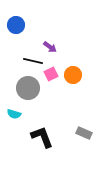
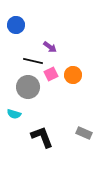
gray circle: moved 1 px up
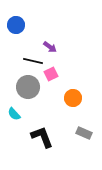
orange circle: moved 23 px down
cyan semicircle: rotated 32 degrees clockwise
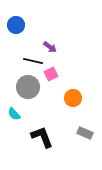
gray rectangle: moved 1 px right
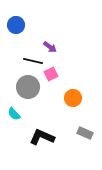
black L-shape: rotated 45 degrees counterclockwise
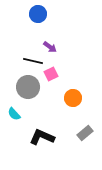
blue circle: moved 22 px right, 11 px up
gray rectangle: rotated 63 degrees counterclockwise
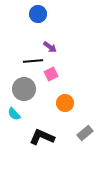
black line: rotated 18 degrees counterclockwise
gray circle: moved 4 px left, 2 px down
orange circle: moved 8 px left, 5 px down
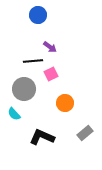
blue circle: moved 1 px down
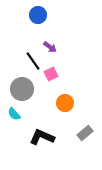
black line: rotated 60 degrees clockwise
gray circle: moved 2 px left
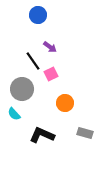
gray rectangle: rotated 56 degrees clockwise
black L-shape: moved 2 px up
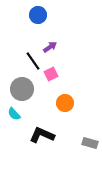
purple arrow: rotated 72 degrees counterclockwise
gray rectangle: moved 5 px right, 10 px down
